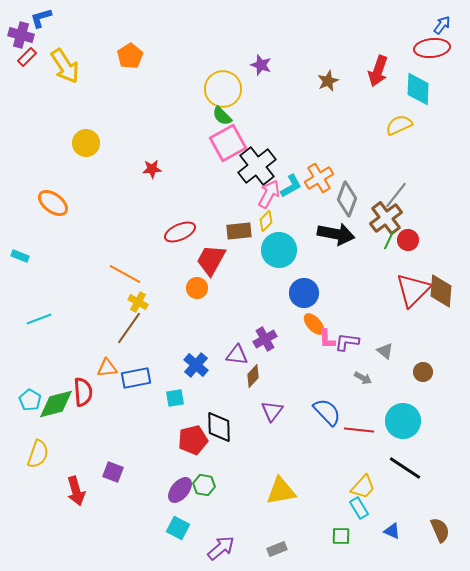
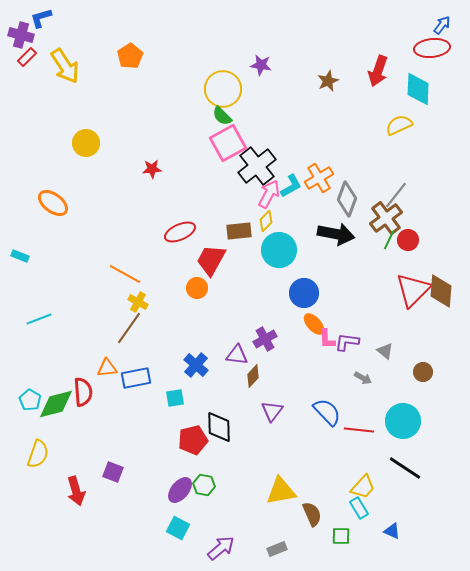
purple star at (261, 65): rotated 10 degrees counterclockwise
brown semicircle at (440, 530): moved 128 px left, 16 px up
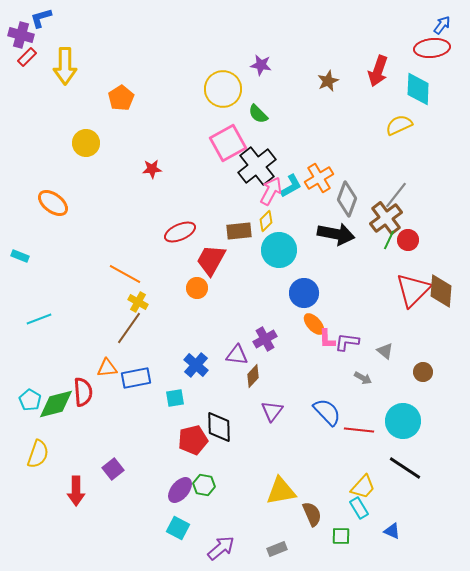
orange pentagon at (130, 56): moved 9 px left, 42 px down
yellow arrow at (65, 66): rotated 33 degrees clockwise
green semicircle at (222, 116): moved 36 px right, 2 px up
pink arrow at (269, 194): moved 2 px right, 3 px up
purple square at (113, 472): moved 3 px up; rotated 30 degrees clockwise
red arrow at (76, 491): rotated 16 degrees clockwise
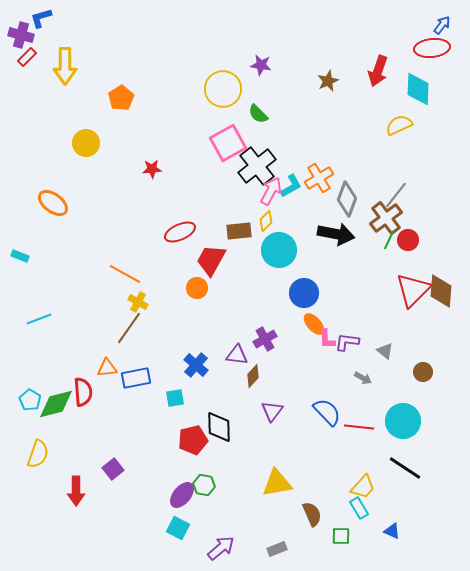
red line at (359, 430): moved 3 px up
purple ellipse at (180, 490): moved 2 px right, 5 px down
yellow triangle at (281, 491): moved 4 px left, 8 px up
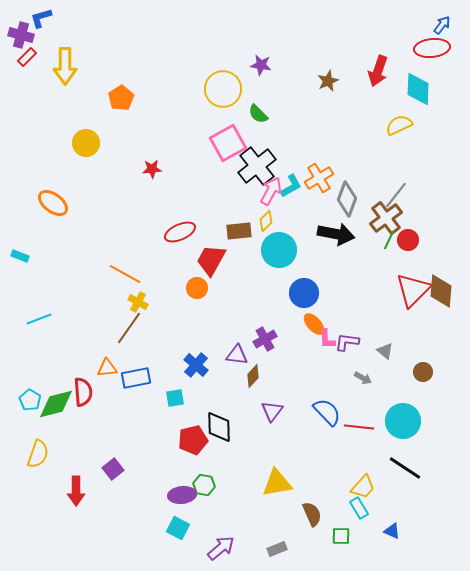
purple ellipse at (182, 495): rotated 44 degrees clockwise
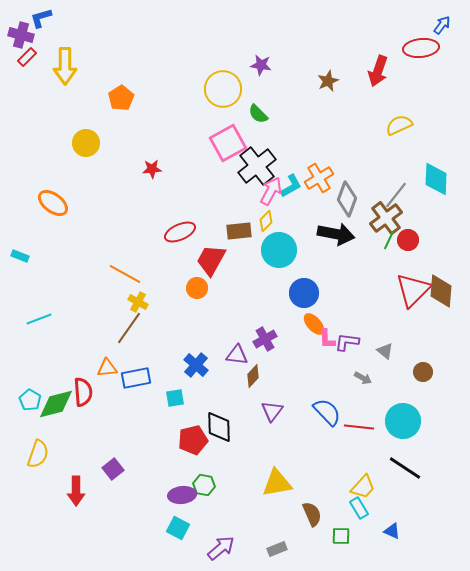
red ellipse at (432, 48): moved 11 px left
cyan diamond at (418, 89): moved 18 px right, 90 px down
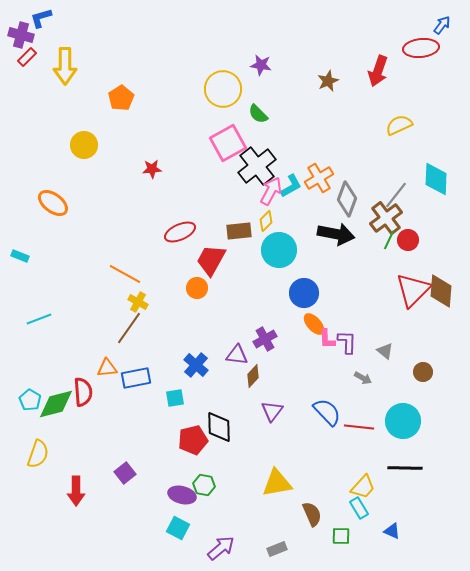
yellow circle at (86, 143): moved 2 px left, 2 px down
purple L-shape at (347, 342): rotated 85 degrees clockwise
black line at (405, 468): rotated 32 degrees counterclockwise
purple square at (113, 469): moved 12 px right, 4 px down
purple ellipse at (182, 495): rotated 20 degrees clockwise
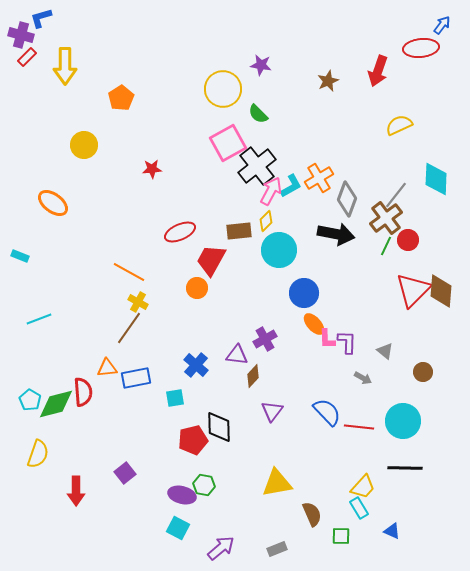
green line at (389, 240): moved 3 px left, 6 px down
orange line at (125, 274): moved 4 px right, 2 px up
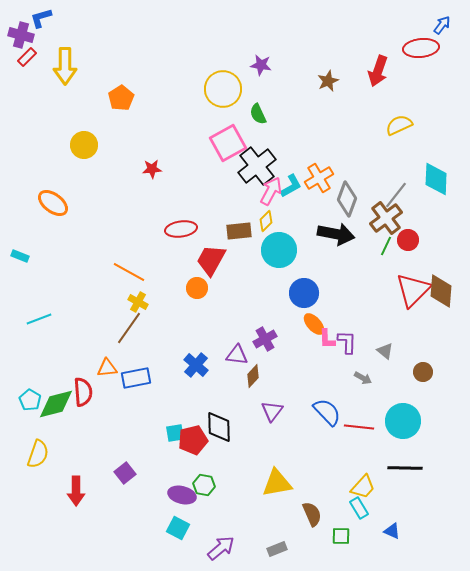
green semicircle at (258, 114): rotated 20 degrees clockwise
red ellipse at (180, 232): moved 1 px right, 3 px up; rotated 16 degrees clockwise
cyan square at (175, 398): moved 35 px down
